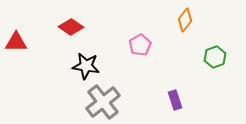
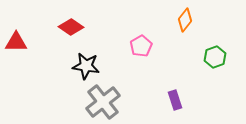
pink pentagon: moved 1 px right, 1 px down
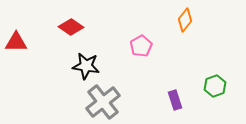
green hexagon: moved 29 px down
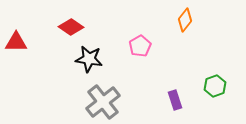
pink pentagon: moved 1 px left
black star: moved 3 px right, 7 px up
